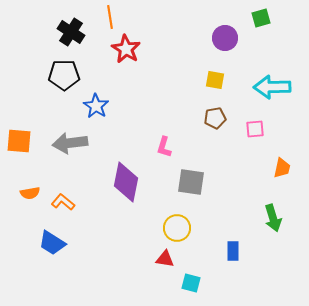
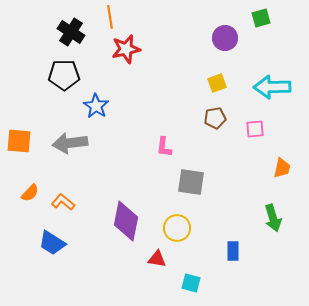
red star: rotated 28 degrees clockwise
yellow square: moved 2 px right, 3 px down; rotated 30 degrees counterclockwise
pink L-shape: rotated 10 degrees counterclockwise
purple diamond: moved 39 px down
orange semicircle: rotated 36 degrees counterclockwise
red triangle: moved 8 px left
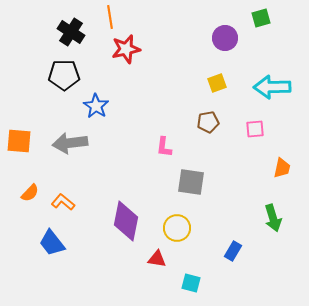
brown pentagon: moved 7 px left, 4 px down
blue trapezoid: rotated 20 degrees clockwise
blue rectangle: rotated 30 degrees clockwise
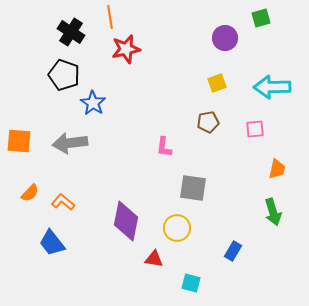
black pentagon: rotated 20 degrees clockwise
blue star: moved 3 px left, 3 px up
orange trapezoid: moved 5 px left, 1 px down
gray square: moved 2 px right, 6 px down
green arrow: moved 6 px up
red triangle: moved 3 px left
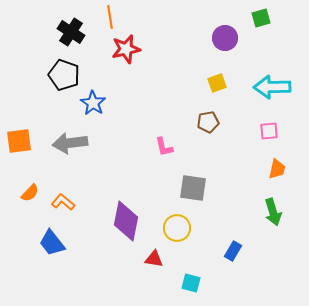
pink square: moved 14 px right, 2 px down
orange square: rotated 12 degrees counterclockwise
pink L-shape: rotated 20 degrees counterclockwise
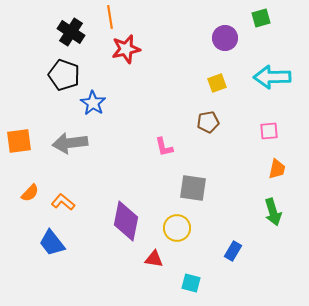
cyan arrow: moved 10 px up
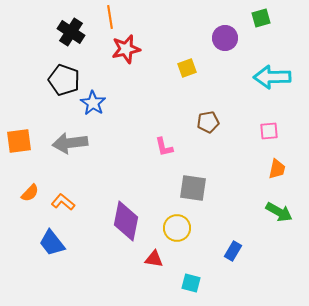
black pentagon: moved 5 px down
yellow square: moved 30 px left, 15 px up
green arrow: moved 6 px right; rotated 44 degrees counterclockwise
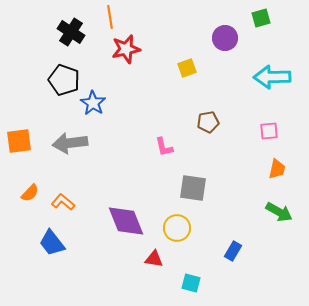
purple diamond: rotated 33 degrees counterclockwise
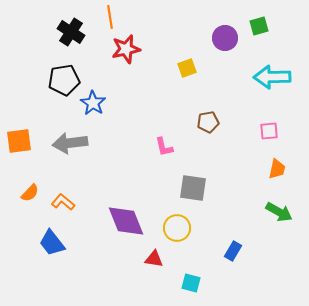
green square: moved 2 px left, 8 px down
black pentagon: rotated 28 degrees counterclockwise
